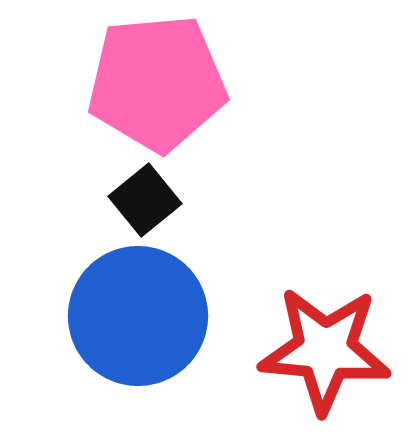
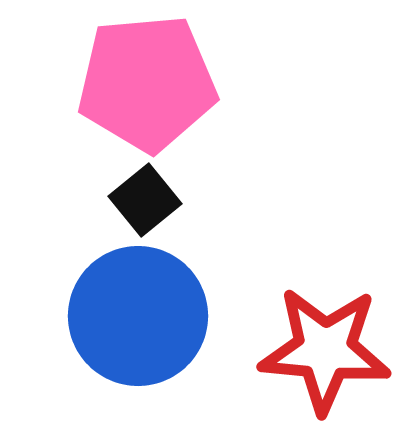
pink pentagon: moved 10 px left
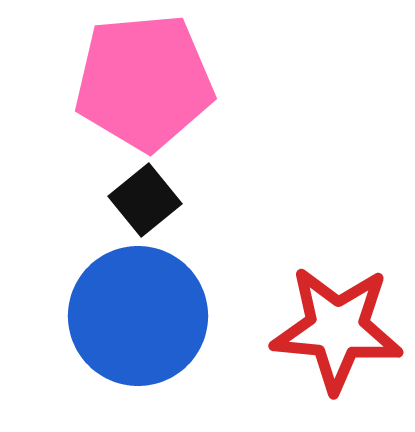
pink pentagon: moved 3 px left, 1 px up
red star: moved 12 px right, 21 px up
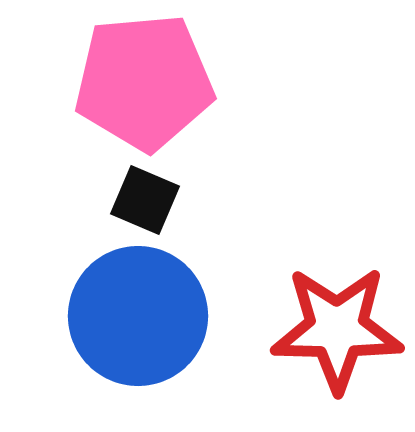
black square: rotated 28 degrees counterclockwise
red star: rotated 4 degrees counterclockwise
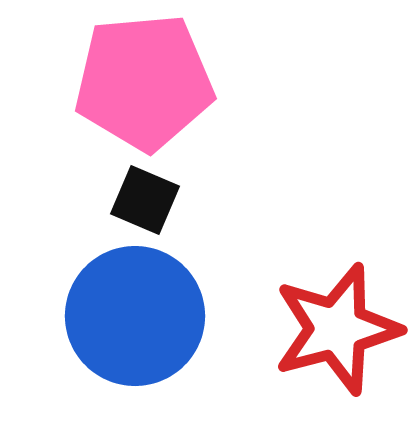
blue circle: moved 3 px left
red star: rotated 16 degrees counterclockwise
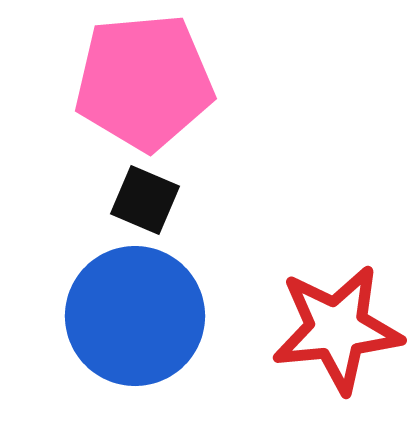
red star: rotated 9 degrees clockwise
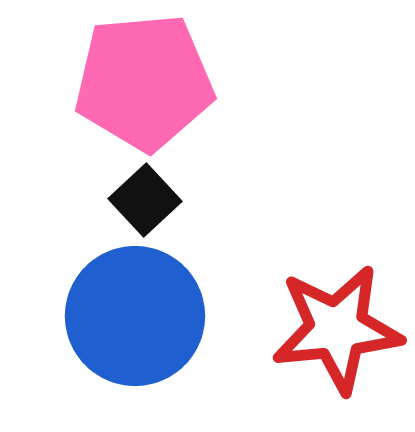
black square: rotated 24 degrees clockwise
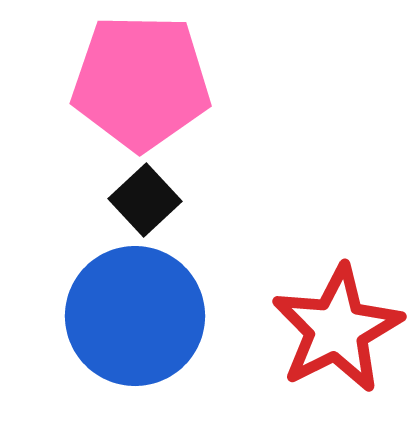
pink pentagon: moved 3 px left; rotated 6 degrees clockwise
red star: rotated 21 degrees counterclockwise
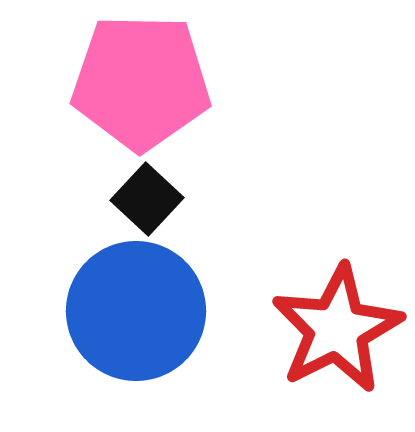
black square: moved 2 px right, 1 px up; rotated 4 degrees counterclockwise
blue circle: moved 1 px right, 5 px up
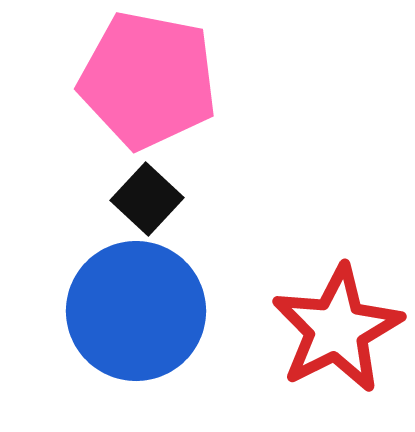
pink pentagon: moved 7 px right, 2 px up; rotated 10 degrees clockwise
